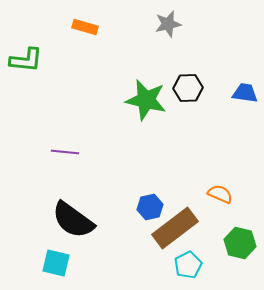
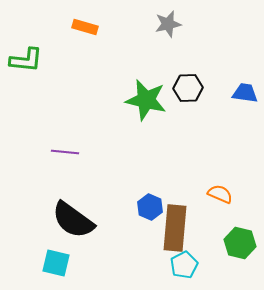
blue hexagon: rotated 25 degrees counterclockwise
brown rectangle: rotated 48 degrees counterclockwise
cyan pentagon: moved 4 px left
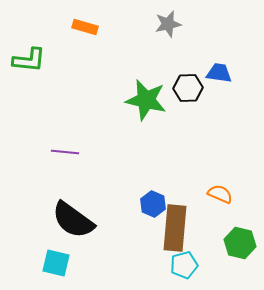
green L-shape: moved 3 px right
blue trapezoid: moved 26 px left, 20 px up
blue hexagon: moved 3 px right, 3 px up
cyan pentagon: rotated 12 degrees clockwise
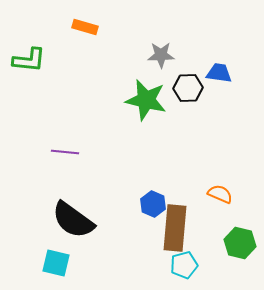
gray star: moved 7 px left, 31 px down; rotated 12 degrees clockwise
